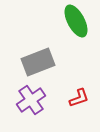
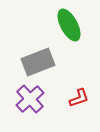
green ellipse: moved 7 px left, 4 px down
purple cross: moved 1 px left, 1 px up; rotated 8 degrees counterclockwise
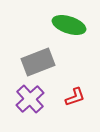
green ellipse: rotated 44 degrees counterclockwise
red L-shape: moved 4 px left, 1 px up
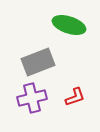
purple cross: moved 2 px right, 1 px up; rotated 28 degrees clockwise
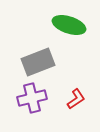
red L-shape: moved 1 px right, 2 px down; rotated 15 degrees counterclockwise
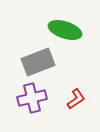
green ellipse: moved 4 px left, 5 px down
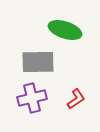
gray rectangle: rotated 20 degrees clockwise
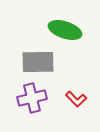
red L-shape: rotated 80 degrees clockwise
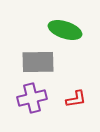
red L-shape: rotated 55 degrees counterclockwise
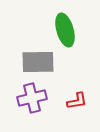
green ellipse: rotated 56 degrees clockwise
red L-shape: moved 1 px right, 2 px down
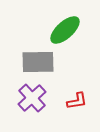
green ellipse: rotated 64 degrees clockwise
purple cross: rotated 28 degrees counterclockwise
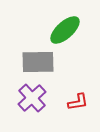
red L-shape: moved 1 px right, 1 px down
